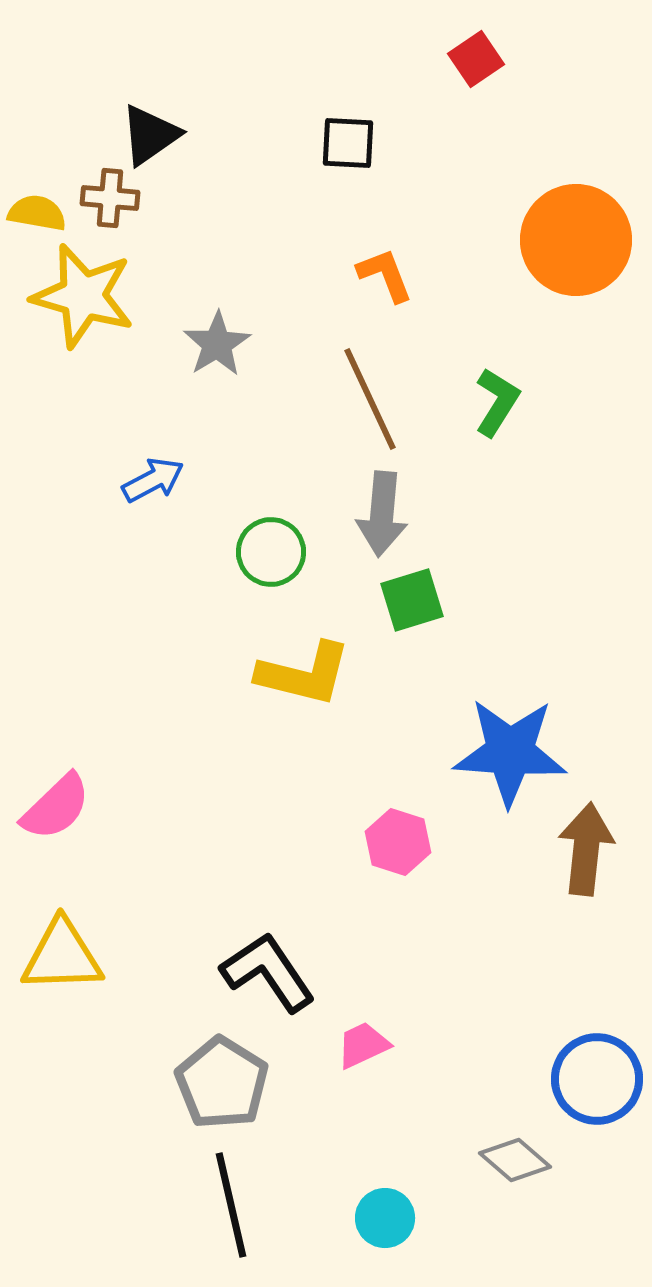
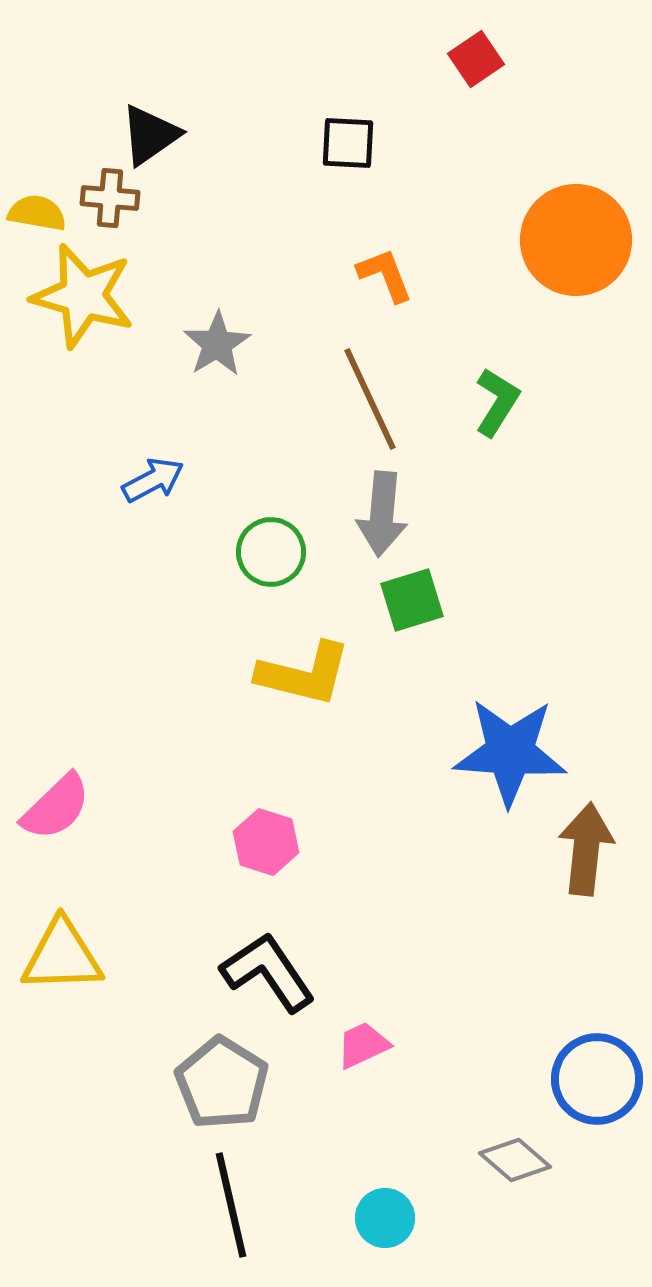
pink hexagon: moved 132 px left
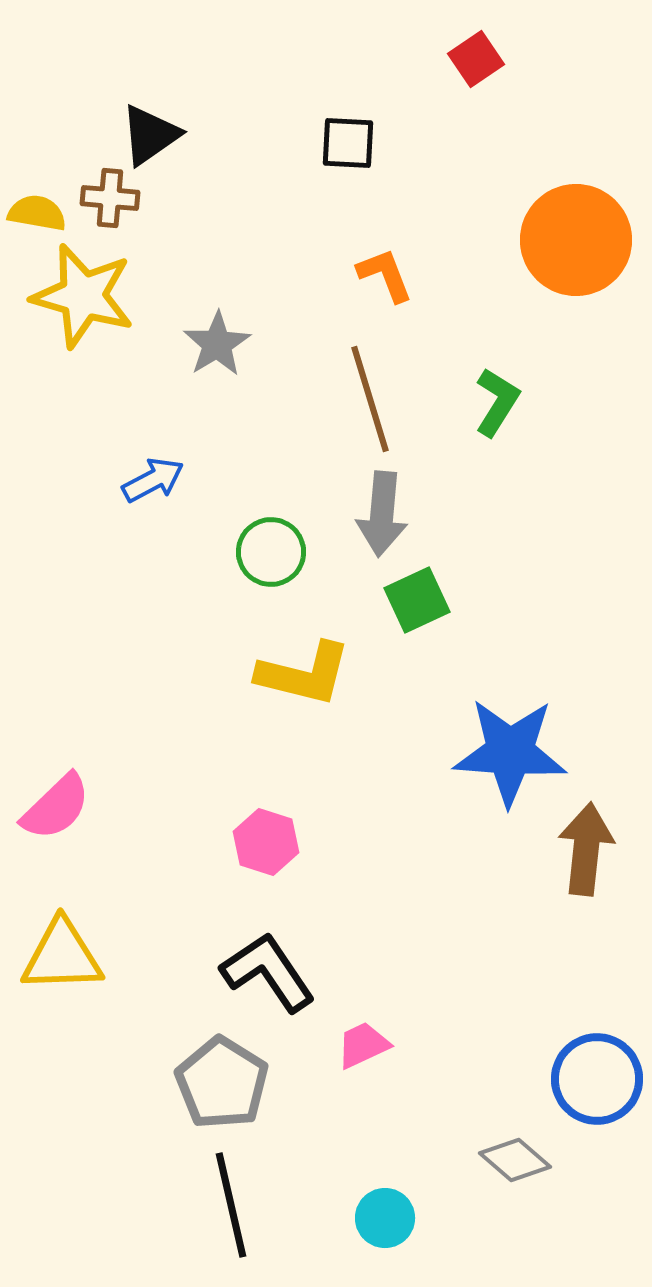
brown line: rotated 8 degrees clockwise
green square: moved 5 px right; rotated 8 degrees counterclockwise
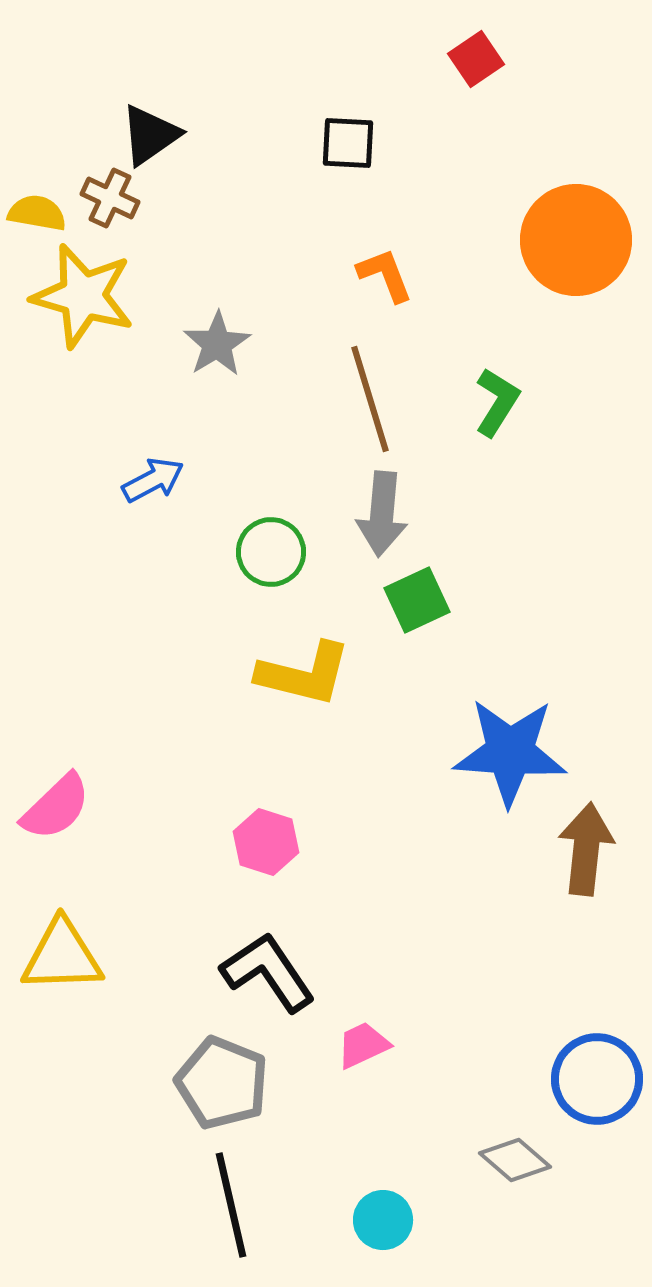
brown cross: rotated 20 degrees clockwise
gray pentagon: rotated 10 degrees counterclockwise
cyan circle: moved 2 px left, 2 px down
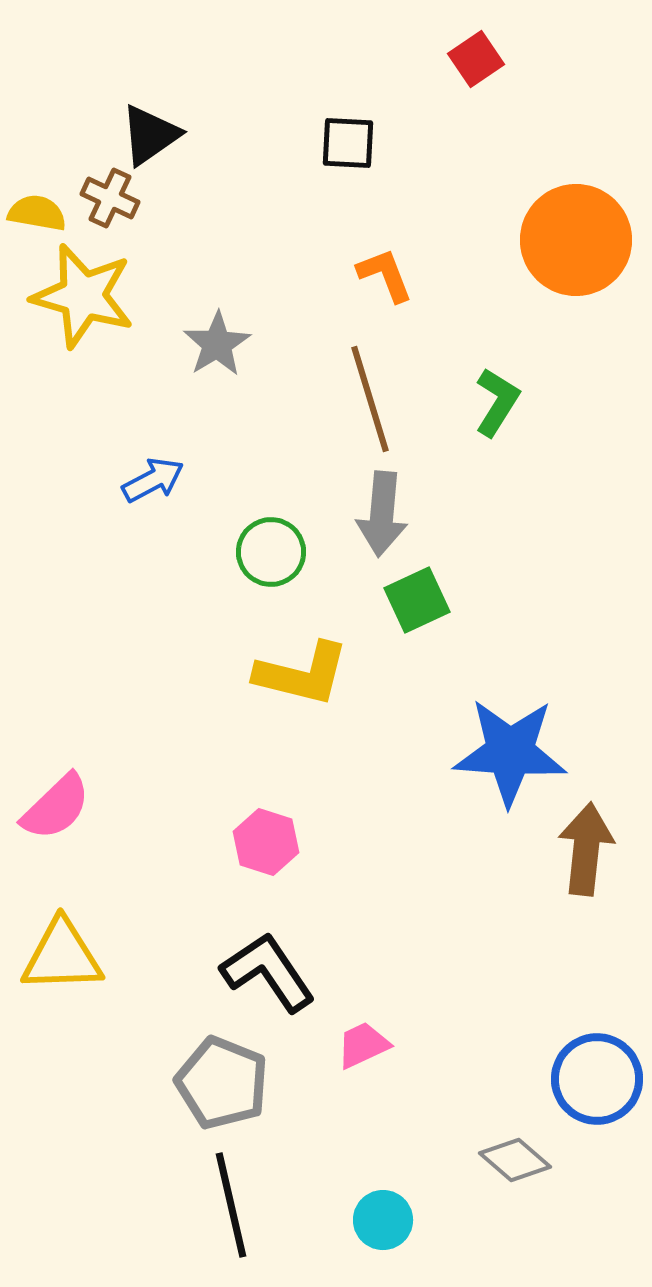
yellow L-shape: moved 2 px left
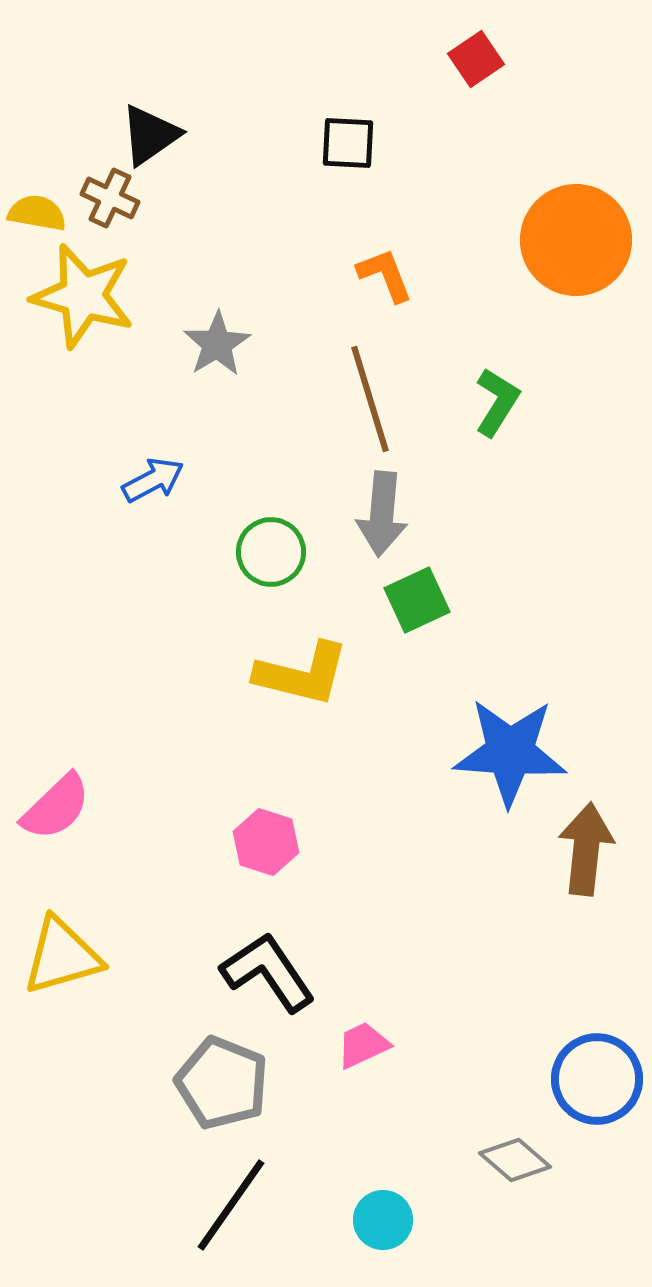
yellow triangle: rotated 14 degrees counterclockwise
black line: rotated 48 degrees clockwise
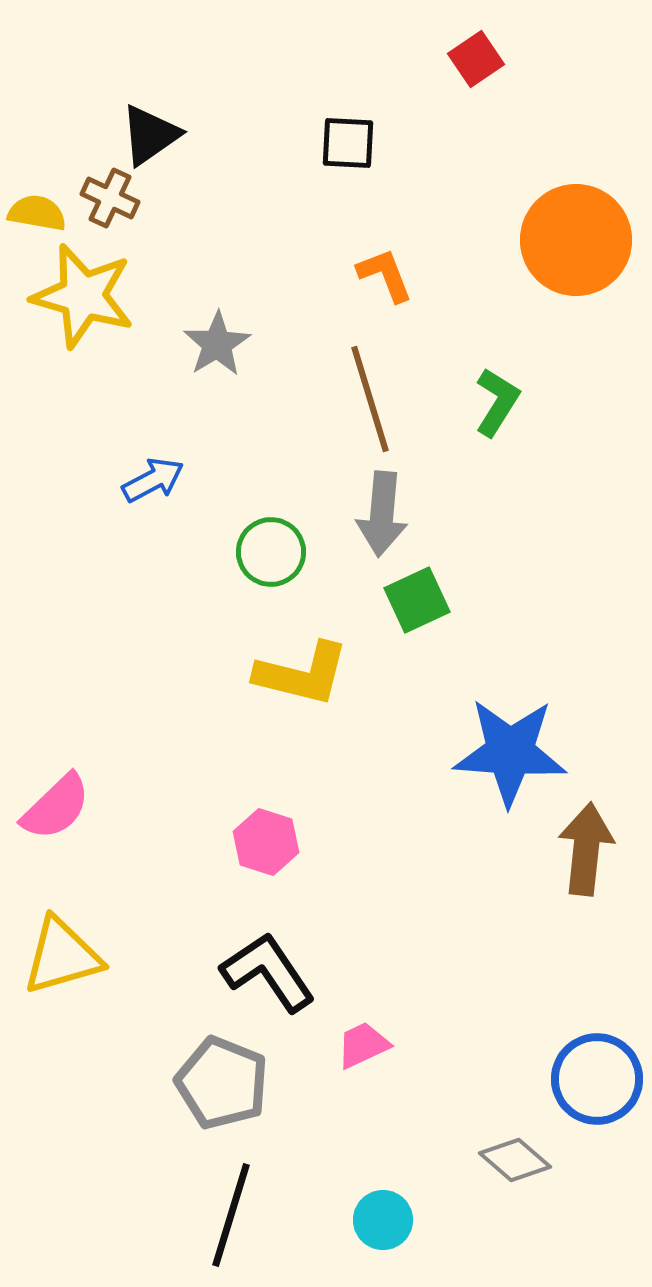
black line: moved 10 px down; rotated 18 degrees counterclockwise
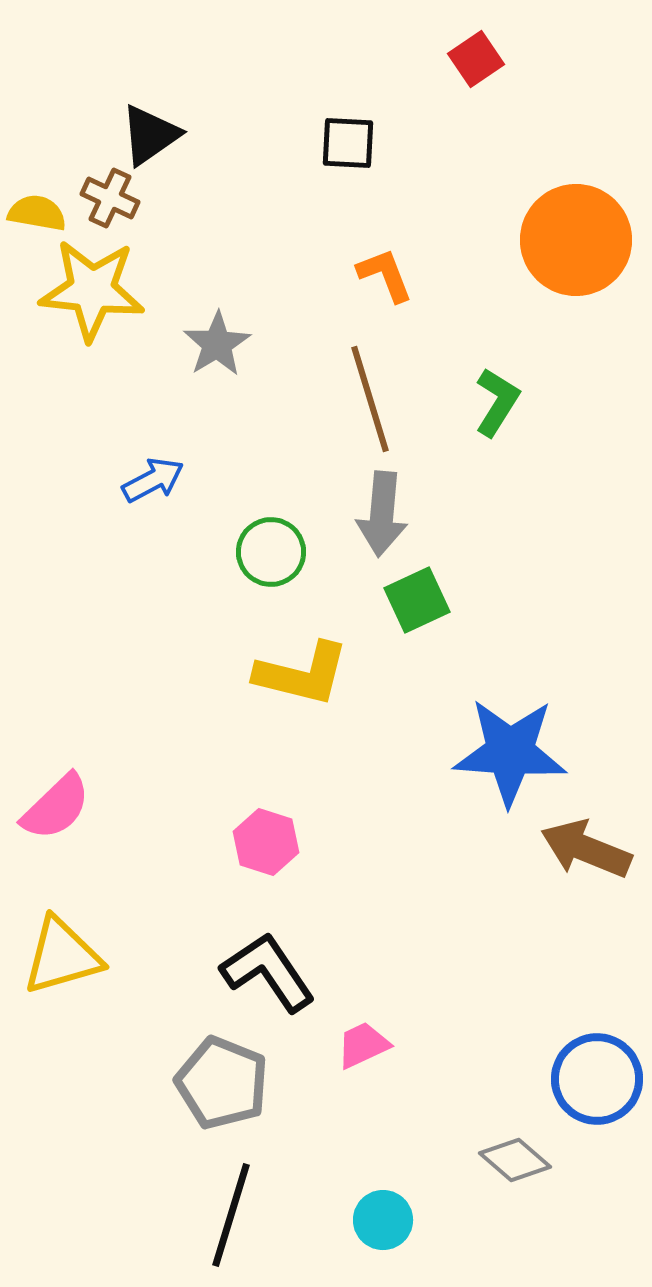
yellow star: moved 9 px right, 6 px up; rotated 10 degrees counterclockwise
brown arrow: rotated 74 degrees counterclockwise
